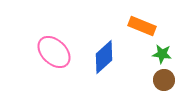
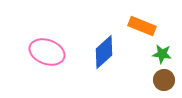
pink ellipse: moved 7 px left; rotated 24 degrees counterclockwise
blue diamond: moved 5 px up
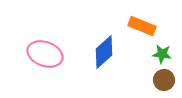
pink ellipse: moved 2 px left, 2 px down
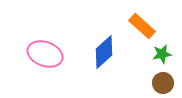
orange rectangle: rotated 20 degrees clockwise
green star: rotated 18 degrees counterclockwise
brown circle: moved 1 px left, 3 px down
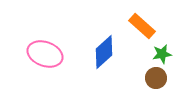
brown circle: moved 7 px left, 5 px up
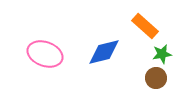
orange rectangle: moved 3 px right
blue diamond: rotated 28 degrees clockwise
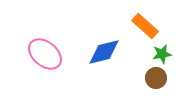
pink ellipse: rotated 20 degrees clockwise
